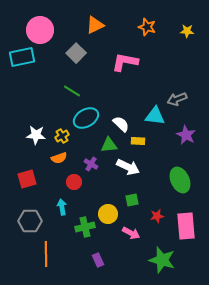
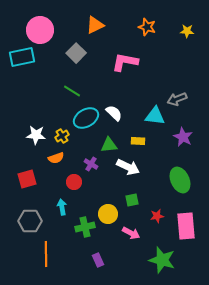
white semicircle: moved 7 px left, 11 px up
purple star: moved 3 px left, 2 px down
orange semicircle: moved 3 px left
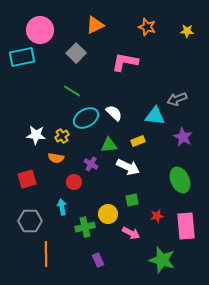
yellow rectangle: rotated 24 degrees counterclockwise
orange semicircle: rotated 28 degrees clockwise
